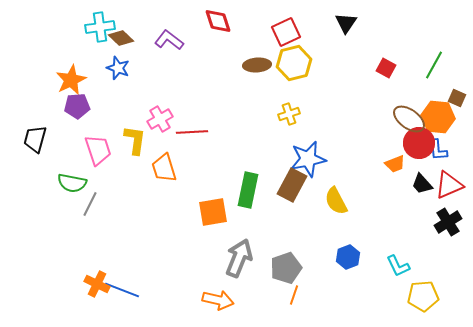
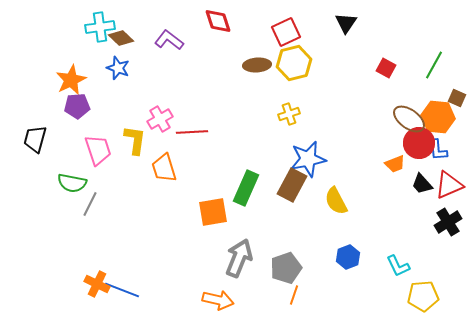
green rectangle at (248, 190): moved 2 px left, 2 px up; rotated 12 degrees clockwise
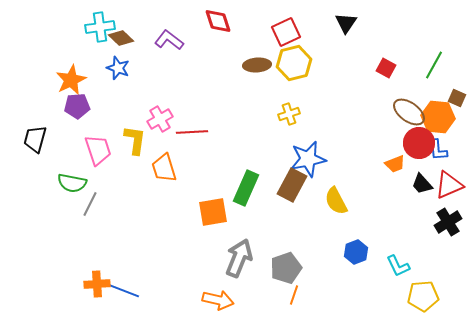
brown ellipse at (409, 119): moved 7 px up
blue hexagon at (348, 257): moved 8 px right, 5 px up
orange cross at (97, 284): rotated 30 degrees counterclockwise
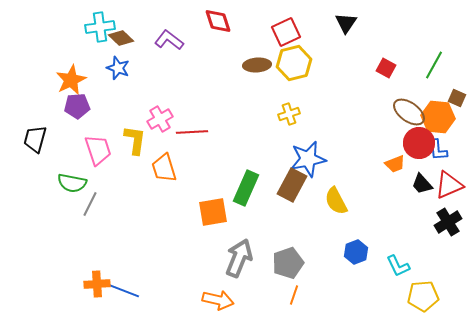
gray pentagon at (286, 268): moved 2 px right, 5 px up
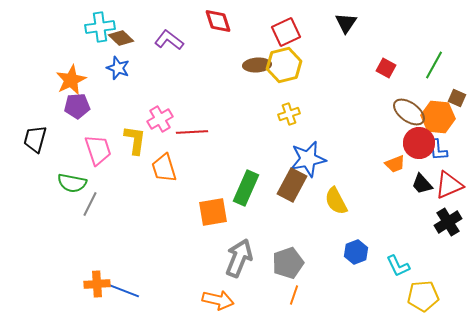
yellow hexagon at (294, 63): moved 10 px left, 2 px down
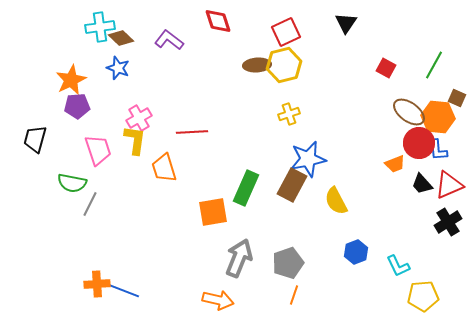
pink cross at (160, 119): moved 21 px left, 1 px up
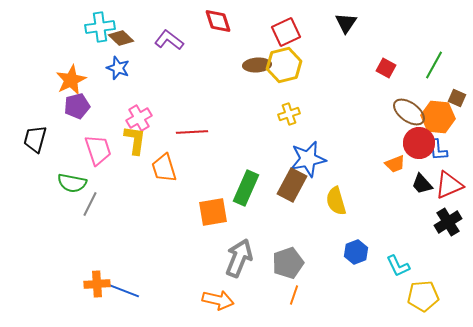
purple pentagon at (77, 106): rotated 10 degrees counterclockwise
yellow semicircle at (336, 201): rotated 12 degrees clockwise
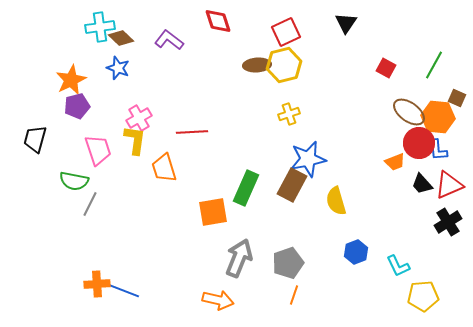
orange trapezoid at (395, 164): moved 2 px up
green semicircle at (72, 183): moved 2 px right, 2 px up
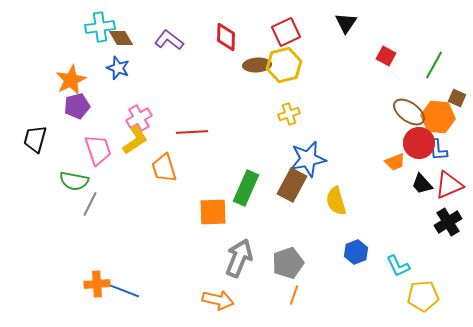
red diamond at (218, 21): moved 8 px right, 16 px down; rotated 20 degrees clockwise
brown diamond at (121, 38): rotated 15 degrees clockwise
red square at (386, 68): moved 12 px up
yellow L-shape at (135, 140): rotated 48 degrees clockwise
orange square at (213, 212): rotated 8 degrees clockwise
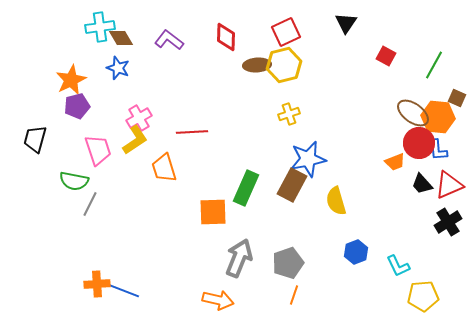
brown ellipse at (409, 112): moved 4 px right, 1 px down
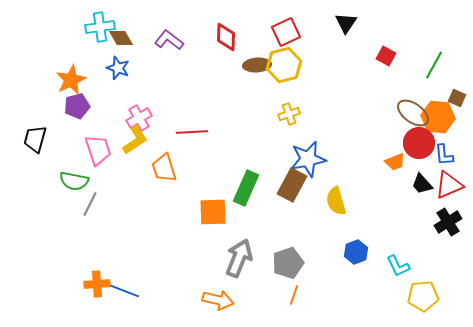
blue L-shape at (438, 150): moved 6 px right, 5 px down
